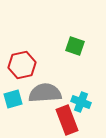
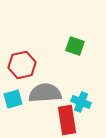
red rectangle: rotated 12 degrees clockwise
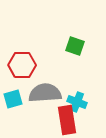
red hexagon: rotated 12 degrees clockwise
cyan cross: moved 4 px left
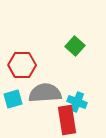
green square: rotated 24 degrees clockwise
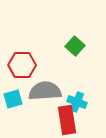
gray semicircle: moved 2 px up
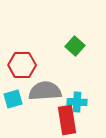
cyan cross: rotated 18 degrees counterclockwise
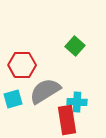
gray semicircle: rotated 28 degrees counterclockwise
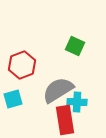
green square: rotated 18 degrees counterclockwise
red hexagon: rotated 20 degrees counterclockwise
gray semicircle: moved 13 px right, 1 px up
red rectangle: moved 2 px left
